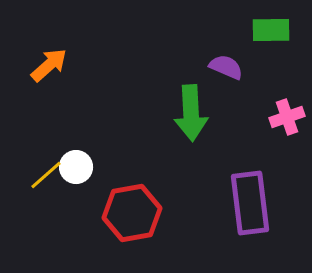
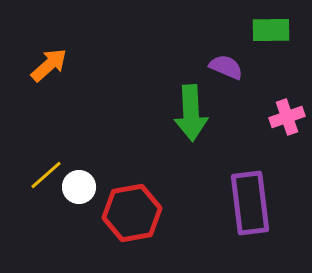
white circle: moved 3 px right, 20 px down
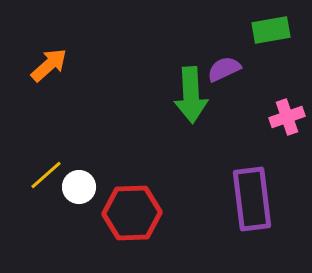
green rectangle: rotated 9 degrees counterclockwise
purple semicircle: moved 2 px left, 2 px down; rotated 48 degrees counterclockwise
green arrow: moved 18 px up
purple rectangle: moved 2 px right, 4 px up
red hexagon: rotated 8 degrees clockwise
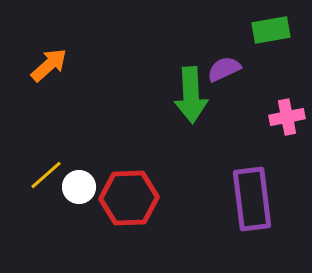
pink cross: rotated 8 degrees clockwise
red hexagon: moved 3 px left, 15 px up
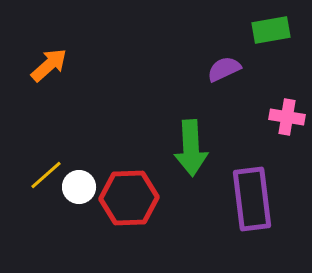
green arrow: moved 53 px down
pink cross: rotated 20 degrees clockwise
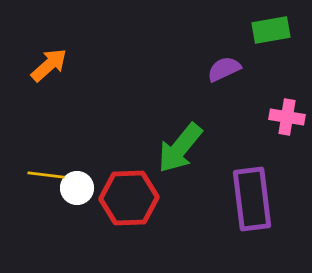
green arrow: moved 11 px left; rotated 42 degrees clockwise
yellow line: rotated 48 degrees clockwise
white circle: moved 2 px left, 1 px down
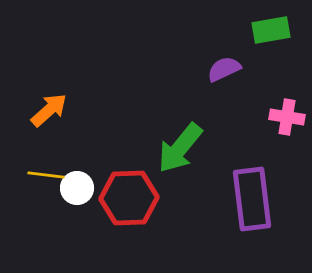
orange arrow: moved 45 px down
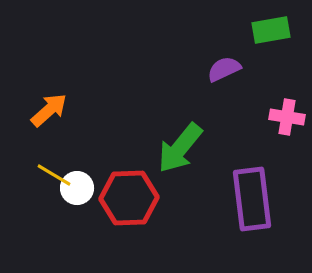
yellow line: moved 8 px right; rotated 24 degrees clockwise
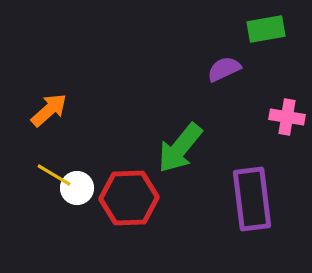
green rectangle: moved 5 px left, 1 px up
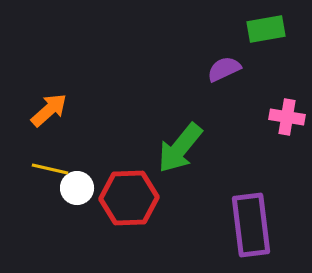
yellow line: moved 4 px left, 6 px up; rotated 18 degrees counterclockwise
purple rectangle: moved 1 px left, 26 px down
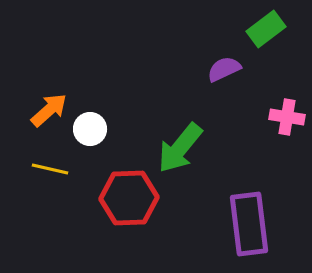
green rectangle: rotated 27 degrees counterclockwise
white circle: moved 13 px right, 59 px up
purple rectangle: moved 2 px left, 1 px up
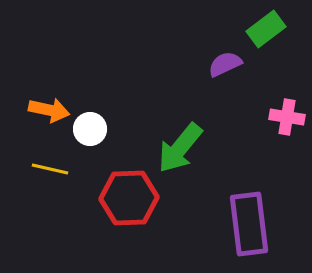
purple semicircle: moved 1 px right, 5 px up
orange arrow: rotated 54 degrees clockwise
